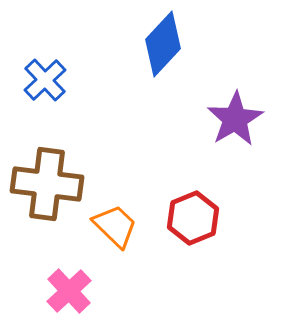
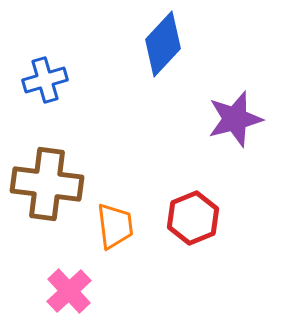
blue cross: rotated 27 degrees clockwise
purple star: rotated 16 degrees clockwise
orange trapezoid: rotated 39 degrees clockwise
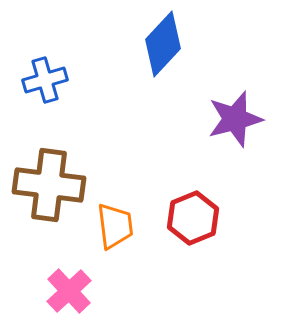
brown cross: moved 2 px right, 1 px down
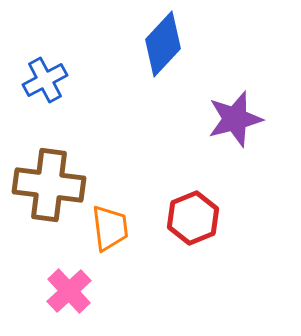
blue cross: rotated 12 degrees counterclockwise
orange trapezoid: moved 5 px left, 2 px down
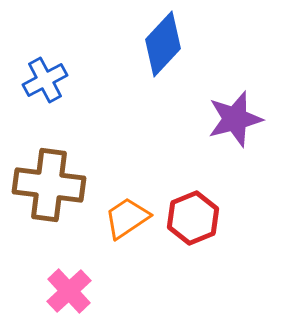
orange trapezoid: moved 17 px right, 10 px up; rotated 117 degrees counterclockwise
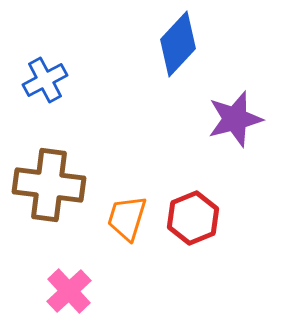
blue diamond: moved 15 px right
orange trapezoid: rotated 39 degrees counterclockwise
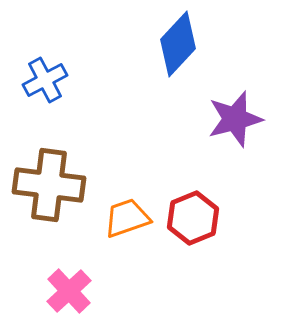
orange trapezoid: rotated 54 degrees clockwise
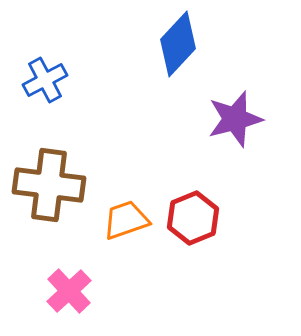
orange trapezoid: moved 1 px left, 2 px down
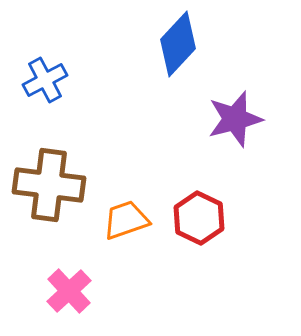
red hexagon: moved 6 px right; rotated 12 degrees counterclockwise
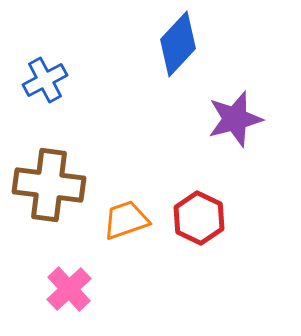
pink cross: moved 2 px up
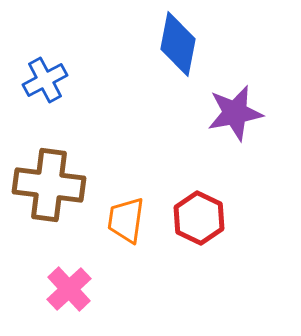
blue diamond: rotated 32 degrees counterclockwise
purple star: moved 6 px up; rotated 4 degrees clockwise
orange trapezoid: rotated 63 degrees counterclockwise
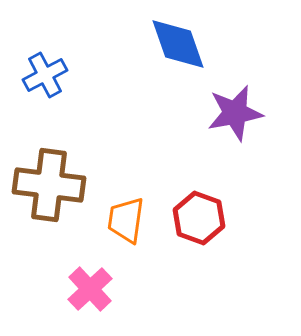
blue diamond: rotated 30 degrees counterclockwise
blue cross: moved 5 px up
red hexagon: rotated 6 degrees counterclockwise
pink cross: moved 21 px right
